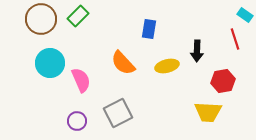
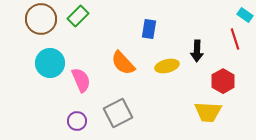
red hexagon: rotated 20 degrees counterclockwise
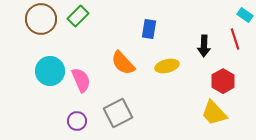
black arrow: moved 7 px right, 5 px up
cyan circle: moved 8 px down
yellow trapezoid: moved 6 px right, 1 px down; rotated 44 degrees clockwise
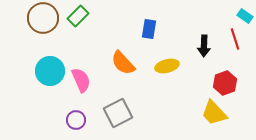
cyan rectangle: moved 1 px down
brown circle: moved 2 px right, 1 px up
red hexagon: moved 2 px right, 2 px down; rotated 10 degrees clockwise
purple circle: moved 1 px left, 1 px up
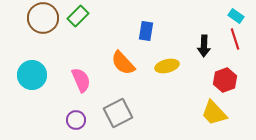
cyan rectangle: moved 9 px left
blue rectangle: moved 3 px left, 2 px down
cyan circle: moved 18 px left, 4 px down
red hexagon: moved 3 px up
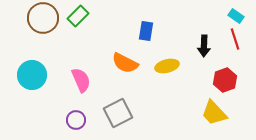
orange semicircle: moved 2 px right; rotated 20 degrees counterclockwise
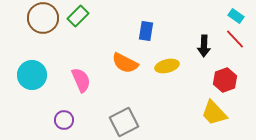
red line: rotated 25 degrees counterclockwise
gray square: moved 6 px right, 9 px down
purple circle: moved 12 px left
